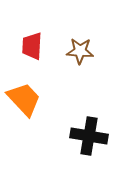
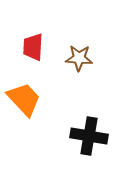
red trapezoid: moved 1 px right, 1 px down
brown star: moved 1 px left, 7 px down
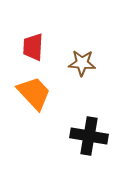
brown star: moved 3 px right, 5 px down
orange trapezoid: moved 10 px right, 6 px up
